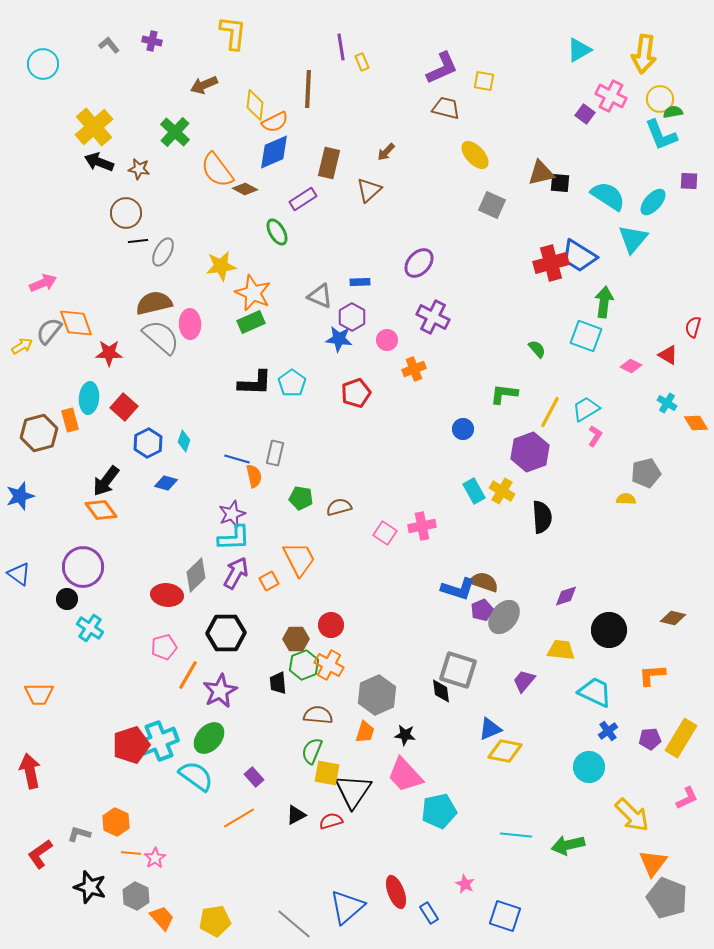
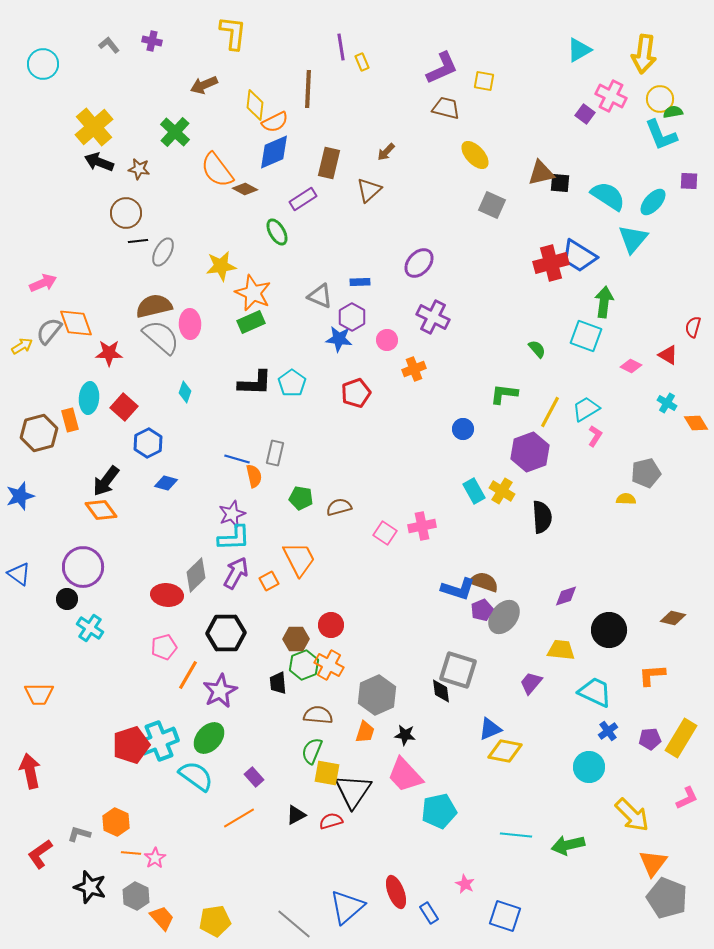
brown semicircle at (154, 303): moved 3 px down
cyan diamond at (184, 441): moved 1 px right, 49 px up
purple trapezoid at (524, 681): moved 7 px right, 2 px down
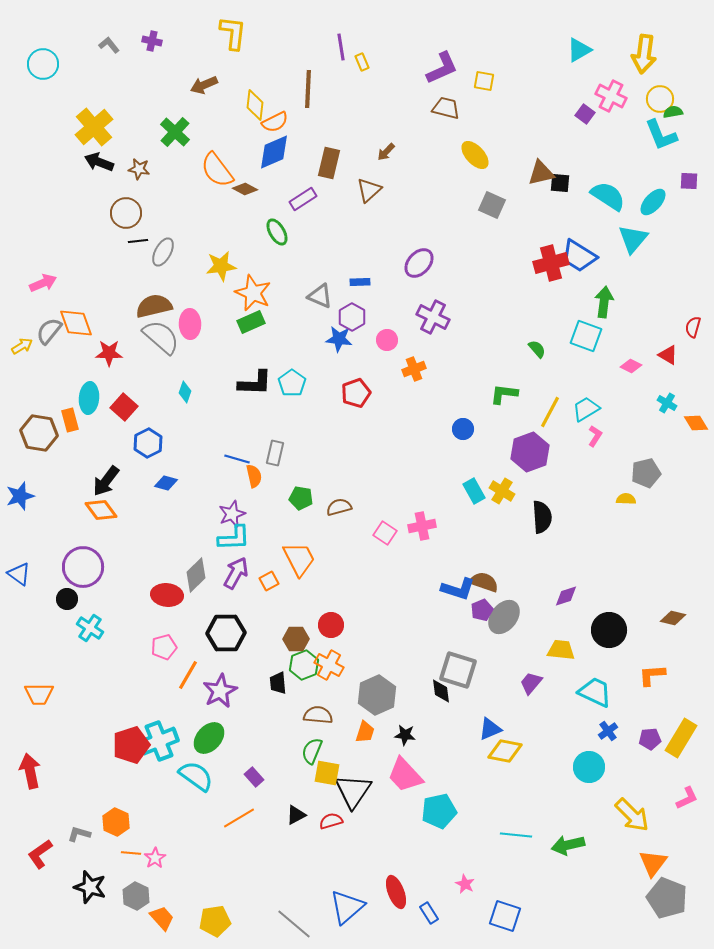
brown hexagon at (39, 433): rotated 24 degrees clockwise
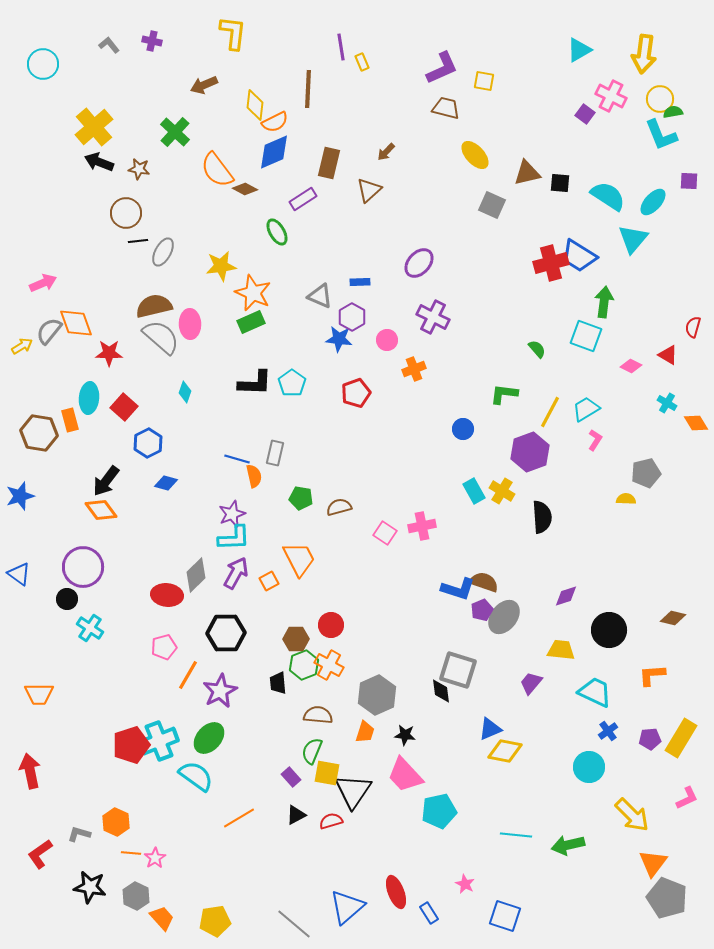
brown triangle at (541, 173): moved 14 px left
pink L-shape at (595, 436): moved 4 px down
purple rectangle at (254, 777): moved 37 px right
black star at (90, 887): rotated 8 degrees counterclockwise
